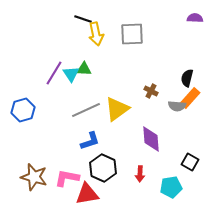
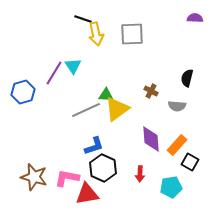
green triangle: moved 22 px right, 26 px down
cyan triangle: moved 2 px right, 8 px up
orange rectangle: moved 13 px left, 47 px down
blue hexagon: moved 18 px up
blue L-shape: moved 4 px right, 5 px down
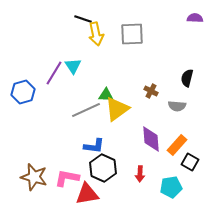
blue L-shape: rotated 25 degrees clockwise
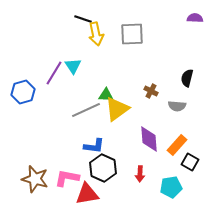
purple diamond: moved 2 px left
brown star: moved 1 px right, 2 px down
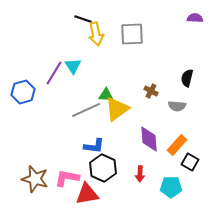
cyan pentagon: rotated 10 degrees clockwise
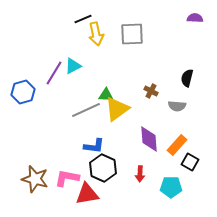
black line: rotated 42 degrees counterclockwise
cyan triangle: rotated 36 degrees clockwise
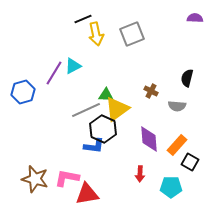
gray square: rotated 20 degrees counterclockwise
black hexagon: moved 39 px up
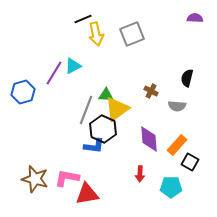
gray line: rotated 44 degrees counterclockwise
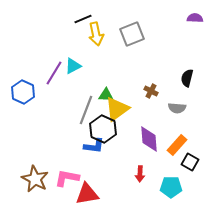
blue hexagon: rotated 20 degrees counterclockwise
gray semicircle: moved 2 px down
brown star: rotated 12 degrees clockwise
